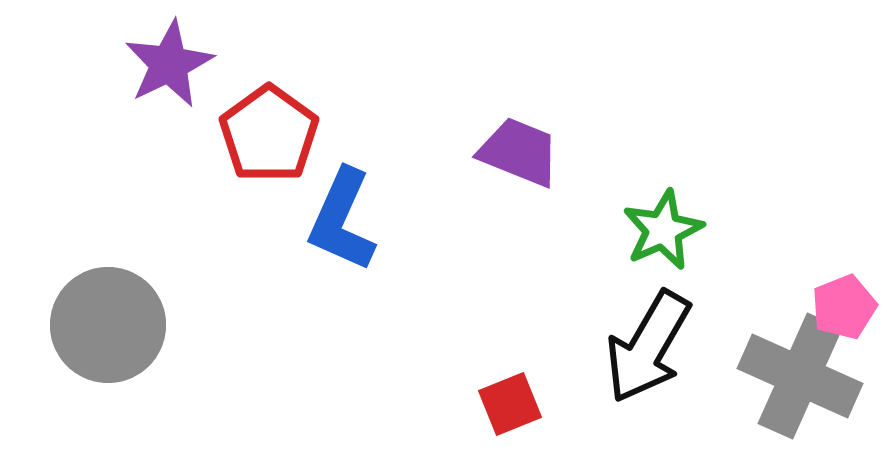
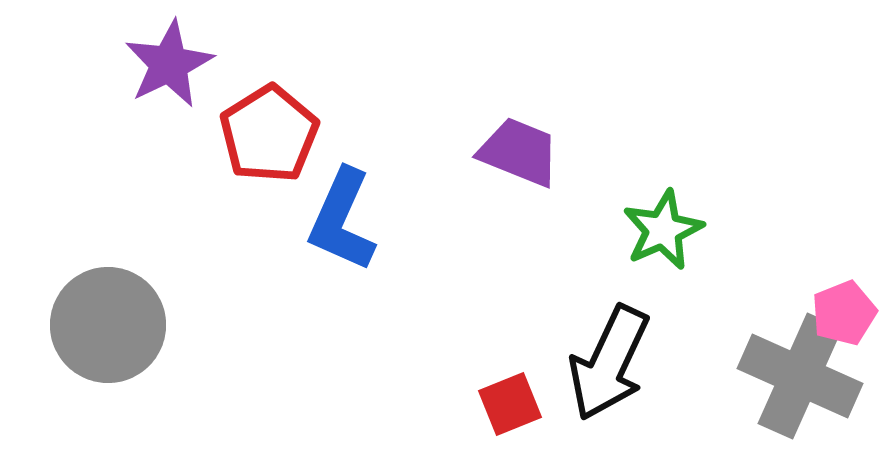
red pentagon: rotated 4 degrees clockwise
pink pentagon: moved 6 px down
black arrow: moved 39 px left, 16 px down; rotated 5 degrees counterclockwise
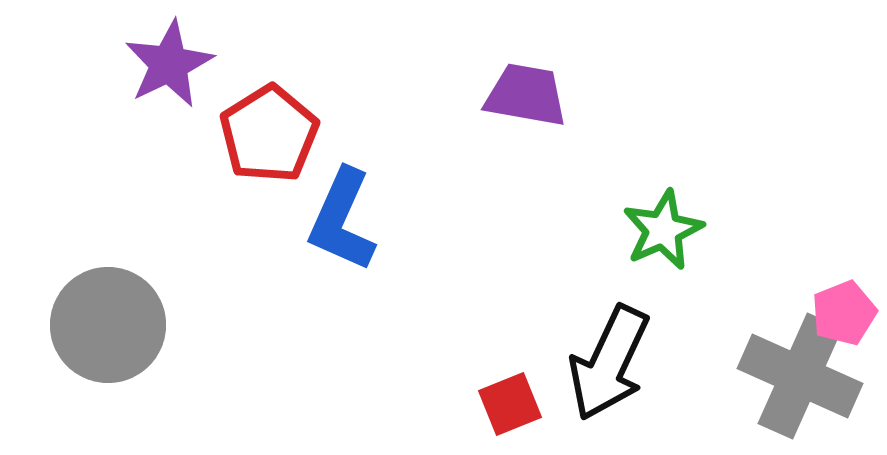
purple trapezoid: moved 7 px right, 57 px up; rotated 12 degrees counterclockwise
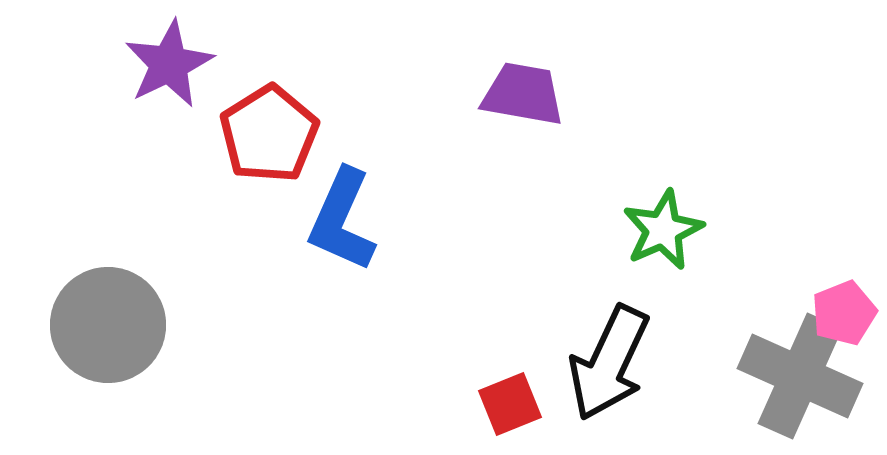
purple trapezoid: moved 3 px left, 1 px up
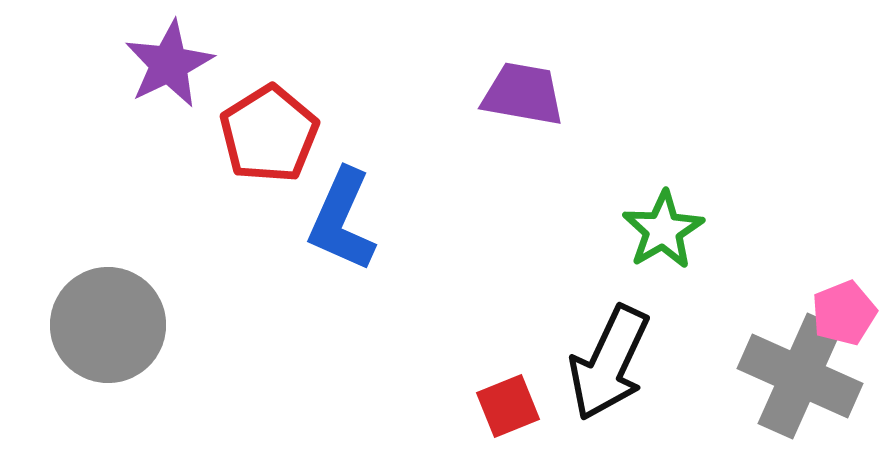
green star: rotated 6 degrees counterclockwise
red square: moved 2 px left, 2 px down
